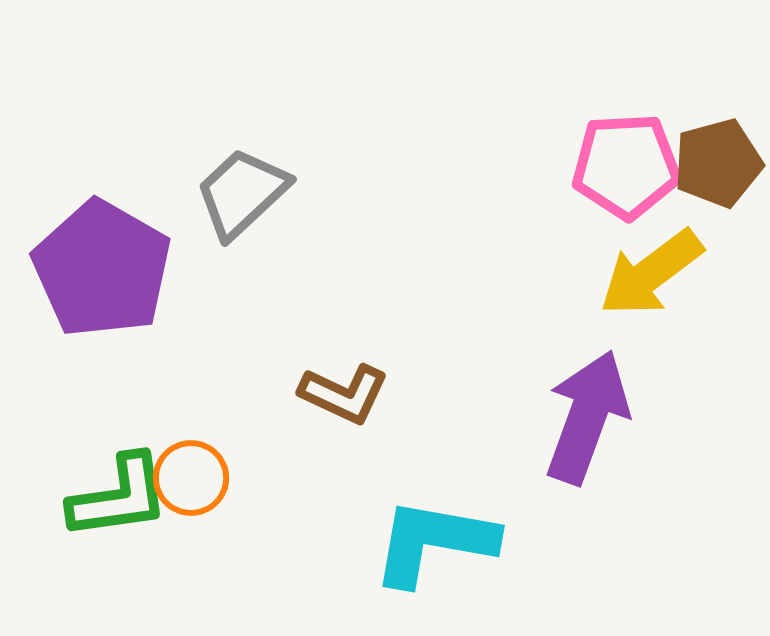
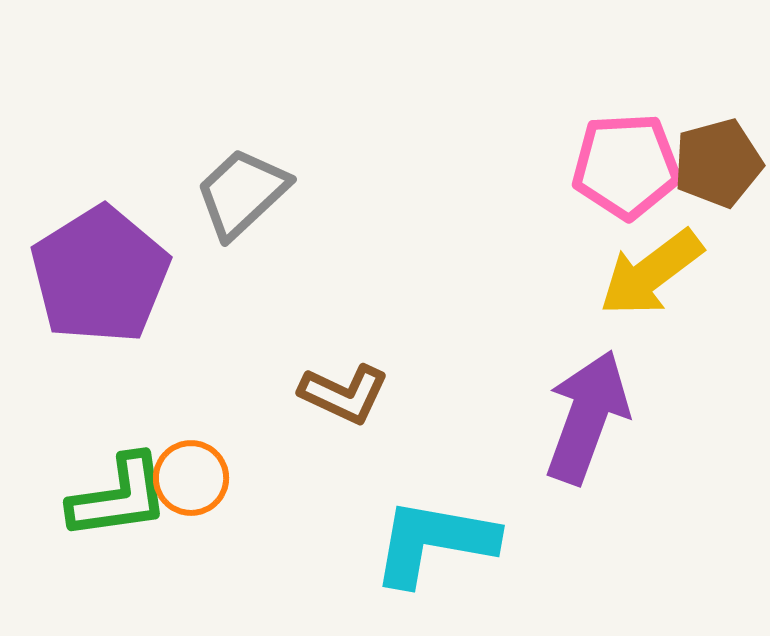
purple pentagon: moved 2 px left, 6 px down; rotated 10 degrees clockwise
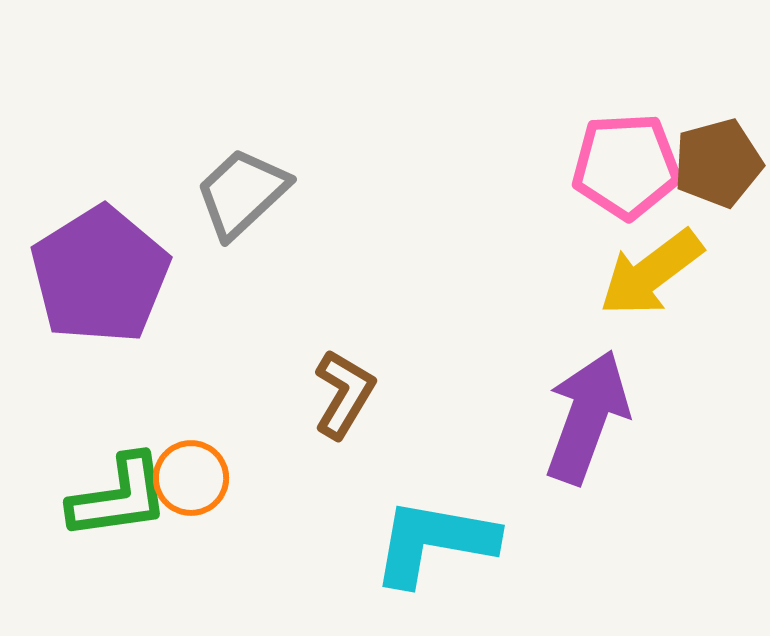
brown L-shape: rotated 84 degrees counterclockwise
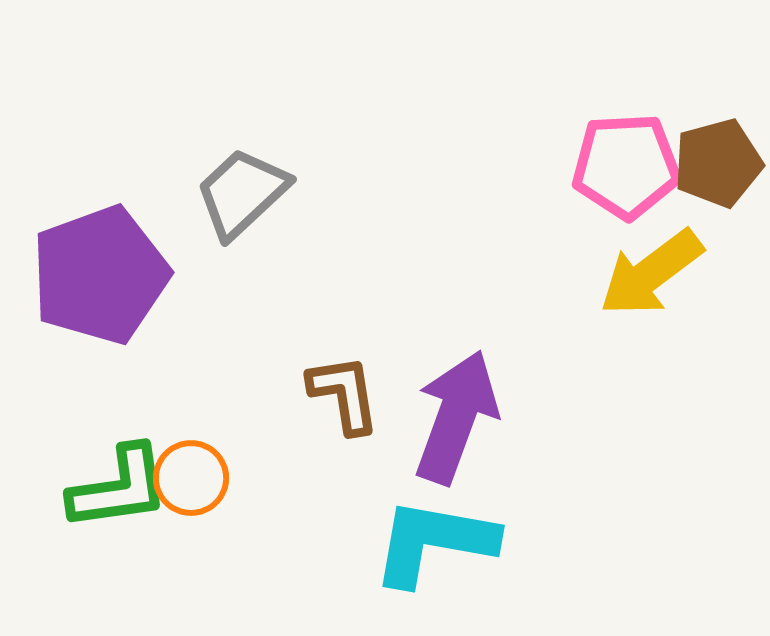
purple pentagon: rotated 12 degrees clockwise
brown L-shape: rotated 40 degrees counterclockwise
purple arrow: moved 131 px left
green L-shape: moved 9 px up
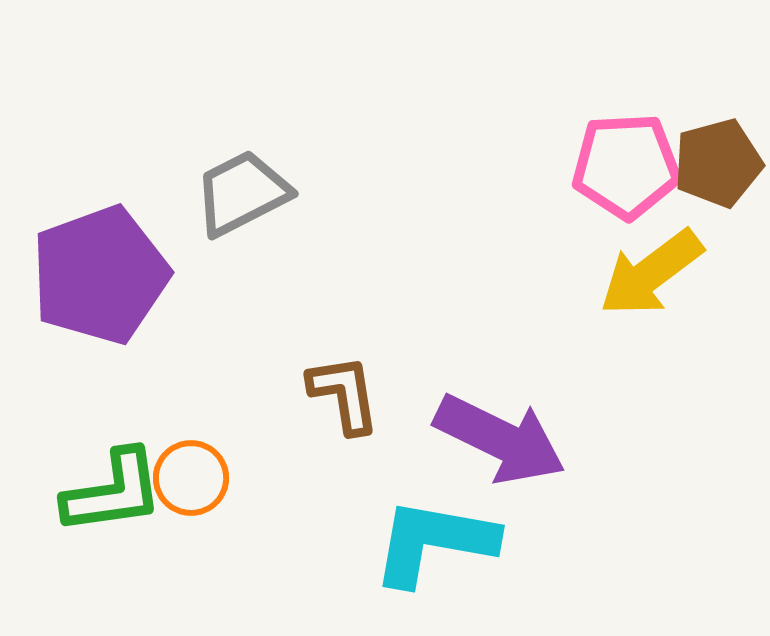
gray trapezoid: rotated 16 degrees clockwise
purple arrow: moved 44 px right, 22 px down; rotated 96 degrees clockwise
green L-shape: moved 6 px left, 4 px down
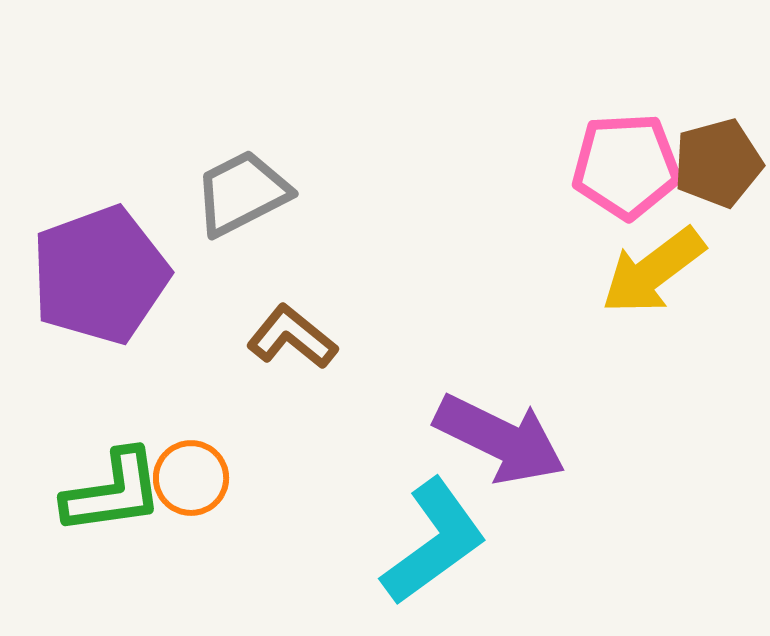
yellow arrow: moved 2 px right, 2 px up
brown L-shape: moved 52 px left, 57 px up; rotated 42 degrees counterclockwise
cyan L-shape: rotated 134 degrees clockwise
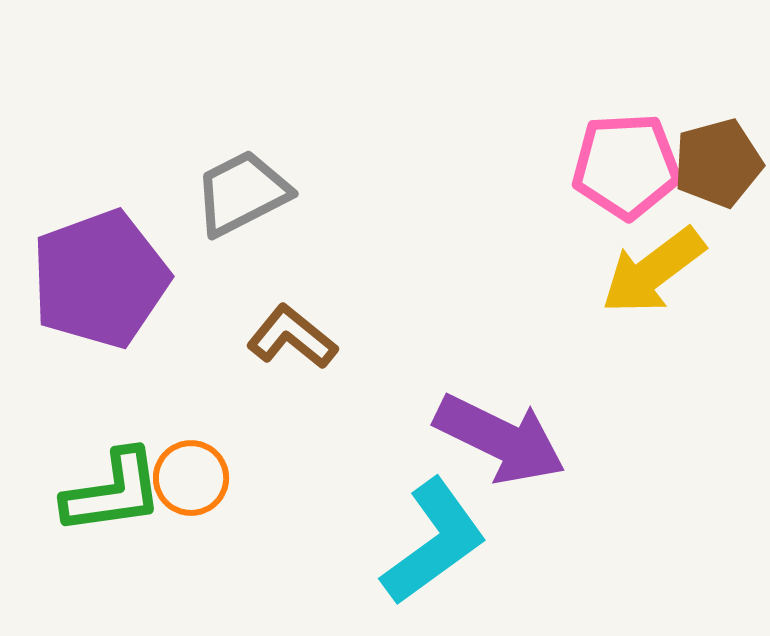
purple pentagon: moved 4 px down
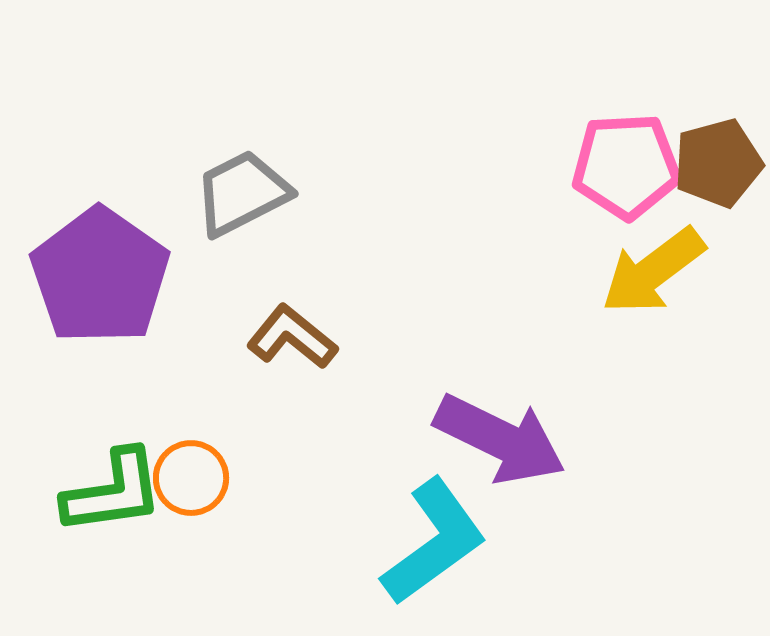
purple pentagon: moved 3 px up; rotated 17 degrees counterclockwise
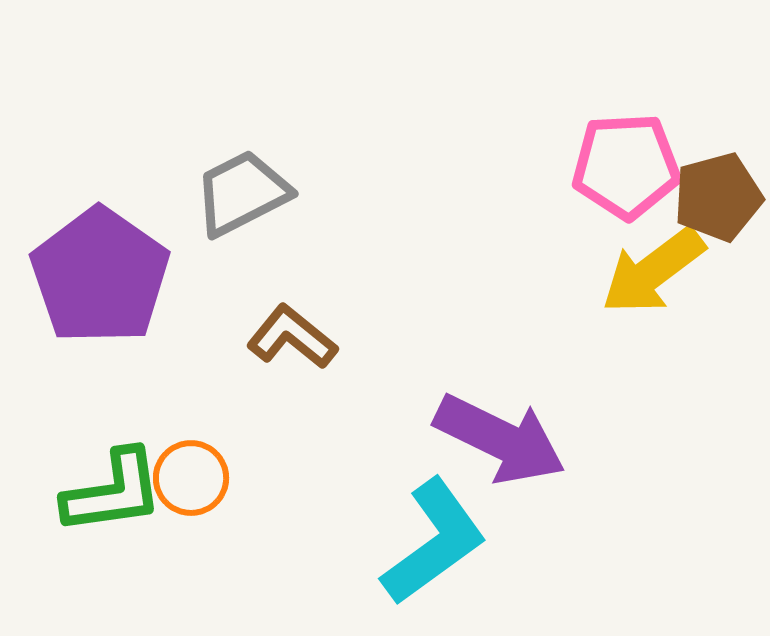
brown pentagon: moved 34 px down
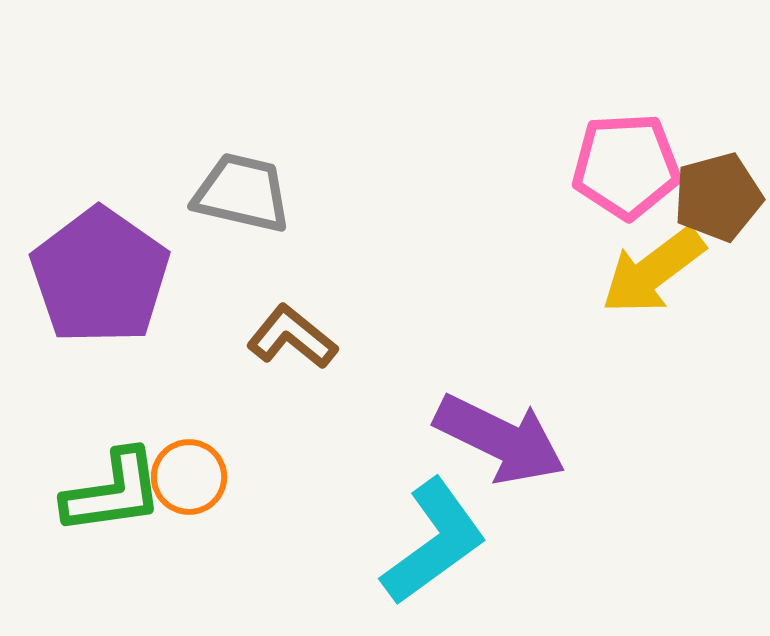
gray trapezoid: rotated 40 degrees clockwise
orange circle: moved 2 px left, 1 px up
